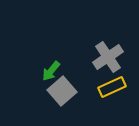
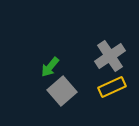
gray cross: moved 2 px right, 1 px up
green arrow: moved 1 px left, 4 px up
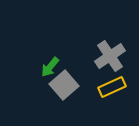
gray square: moved 2 px right, 6 px up
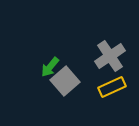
gray square: moved 1 px right, 4 px up
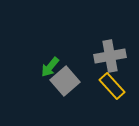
gray cross: rotated 24 degrees clockwise
yellow rectangle: moved 1 px up; rotated 72 degrees clockwise
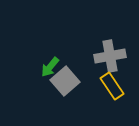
yellow rectangle: rotated 8 degrees clockwise
